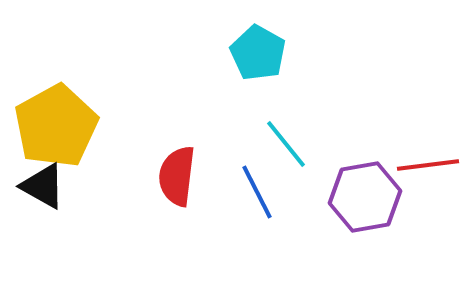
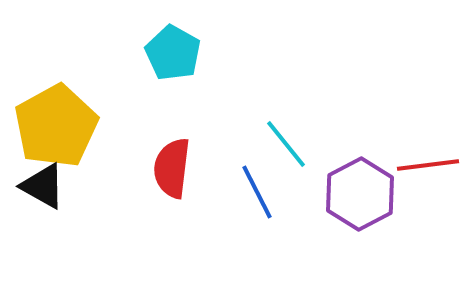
cyan pentagon: moved 85 px left
red semicircle: moved 5 px left, 8 px up
purple hexagon: moved 5 px left, 3 px up; rotated 18 degrees counterclockwise
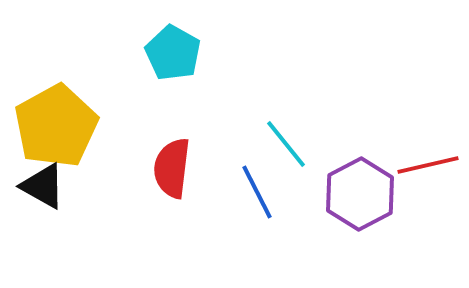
red line: rotated 6 degrees counterclockwise
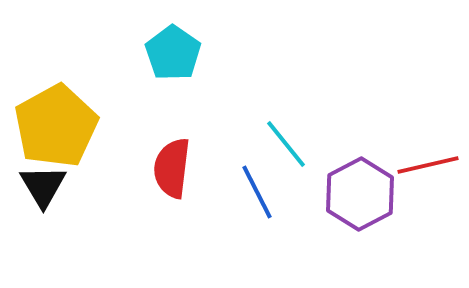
cyan pentagon: rotated 6 degrees clockwise
black triangle: rotated 30 degrees clockwise
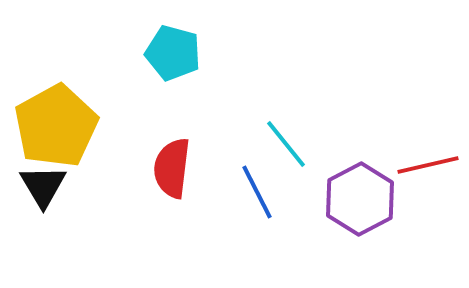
cyan pentagon: rotated 20 degrees counterclockwise
purple hexagon: moved 5 px down
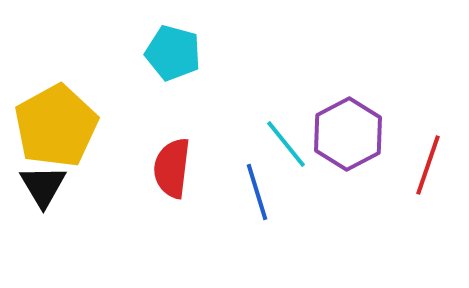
red line: rotated 58 degrees counterclockwise
blue line: rotated 10 degrees clockwise
purple hexagon: moved 12 px left, 65 px up
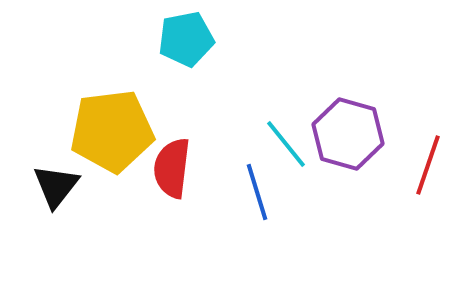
cyan pentagon: moved 13 px right, 14 px up; rotated 26 degrees counterclockwise
yellow pentagon: moved 56 px right, 5 px down; rotated 22 degrees clockwise
purple hexagon: rotated 16 degrees counterclockwise
black triangle: moved 13 px right; rotated 9 degrees clockwise
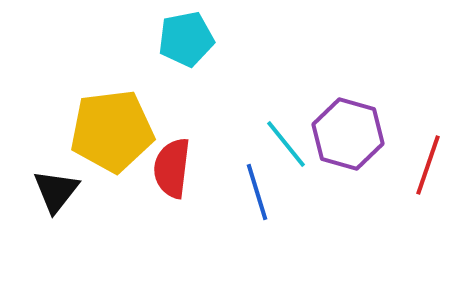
black triangle: moved 5 px down
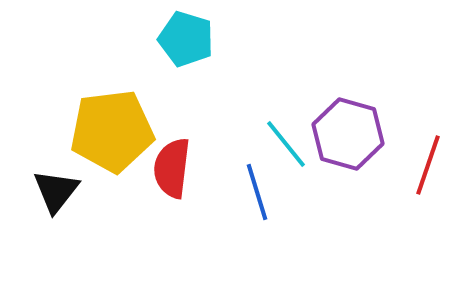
cyan pentagon: rotated 28 degrees clockwise
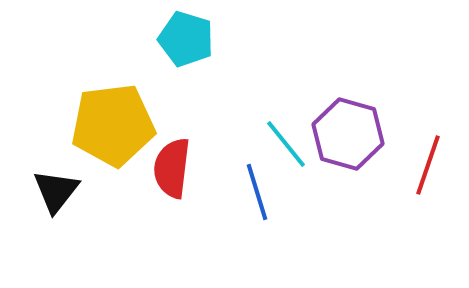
yellow pentagon: moved 1 px right, 6 px up
